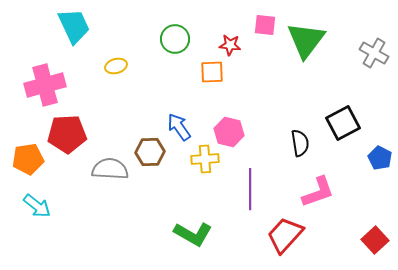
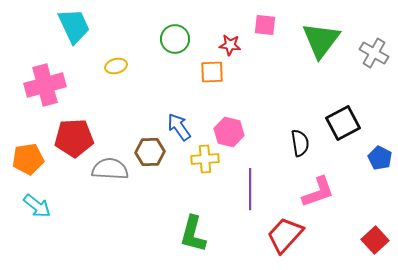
green triangle: moved 15 px right
red pentagon: moved 7 px right, 4 px down
green L-shape: rotated 75 degrees clockwise
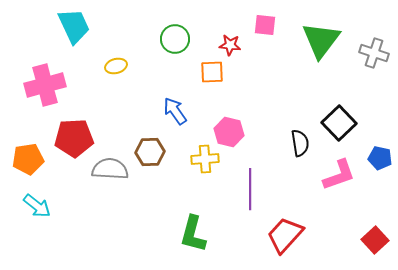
gray cross: rotated 12 degrees counterclockwise
black square: moved 4 px left; rotated 16 degrees counterclockwise
blue arrow: moved 4 px left, 16 px up
blue pentagon: rotated 15 degrees counterclockwise
pink L-shape: moved 21 px right, 17 px up
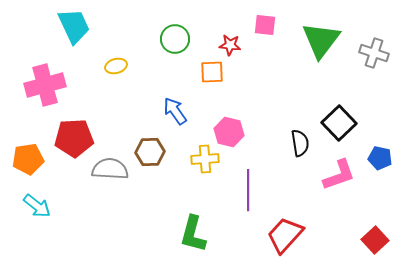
purple line: moved 2 px left, 1 px down
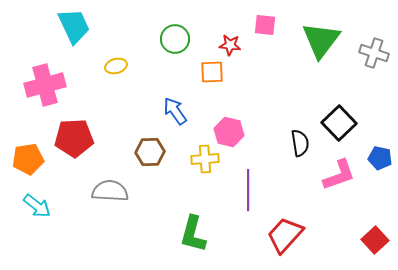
gray semicircle: moved 22 px down
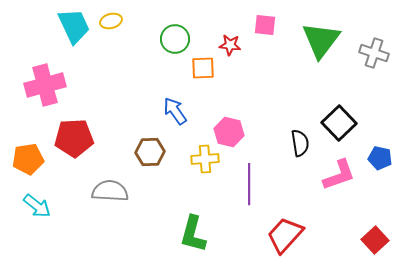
yellow ellipse: moved 5 px left, 45 px up
orange square: moved 9 px left, 4 px up
purple line: moved 1 px right, 6 px up
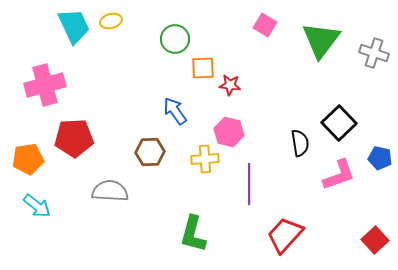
pink square: rotated 25 degrees clockwise
red star: moved 40 px down
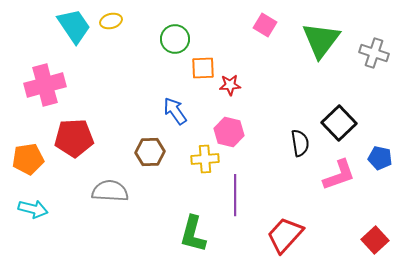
cyan trapezoid: rotated 9 degrees counterclockwise
red star: rotated 10 degrees counterclockwise
purple line: moved 14 px left, 11 px down
cyan arrow: moved 4 px left, 3 px down; rotated 24 degrees counterclockwise
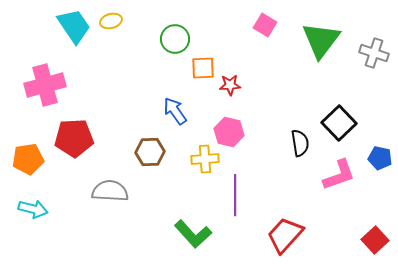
green L-shape: rotated 57 degrees counterclockwise
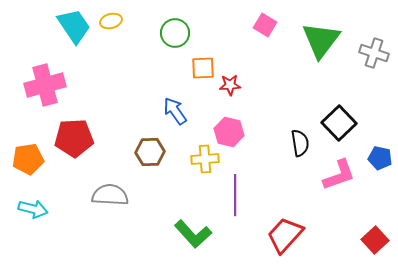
green circle: moved 6 px up
gray semicircle: moved 4 px down
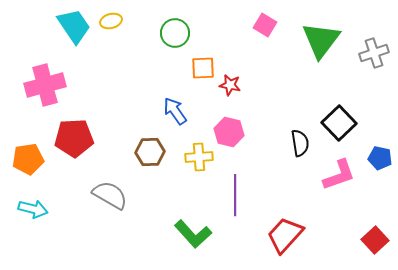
gray cross: rotated 36 degrees counterclockwise
red star: rotated 15 degrees clockwise
yellow cross: moved 6 px left, 2 px up
gray semicircle: rotated 27 degrees clockwise
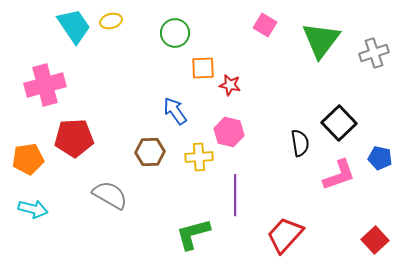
green L-shape: rotated 117 degrees clockwise
